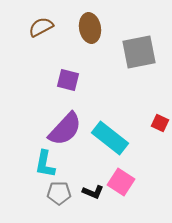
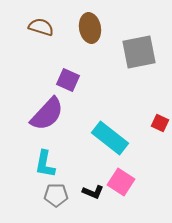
brown semicircle: rotated 45 degrees clockwise
purple square: rotated 10 degrees clockwise
purple semicircle: moved 18 px left, 15 px up
gray pentagon: moved 3 px left, 2 px down
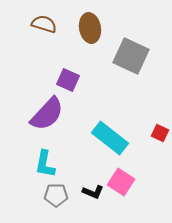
brown semicircle: moved 3 px right, 3 px up
gray square: moved 8 px left, 4 px down; rotated 36 degrees clockwise
red square: moved 10 px down
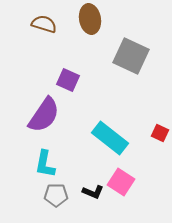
brown ellipse: moved 9 px up
purple semicircle: moved 3 px left, 1 px down; rotated 9 degrees counterclockwise
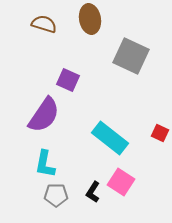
black L-shape: rotated 100 degrees clockwise
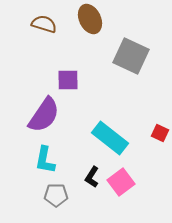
brown ellipse: rotated 16 degrees counterclockwise
purple square: rotated 25 degrees counterclockwise
cyan L-shape: moved 4 px up
pink square: rotated 20 degrees clockwise
black L-shape: moved 1 px left, 15 px up
